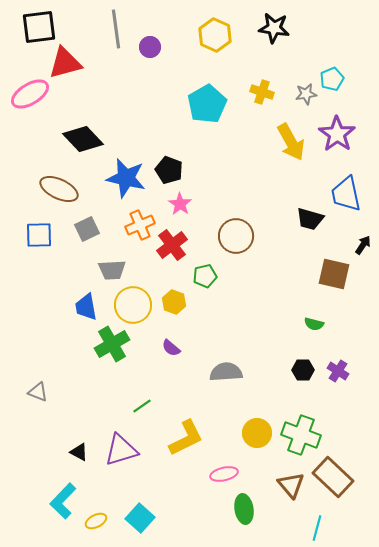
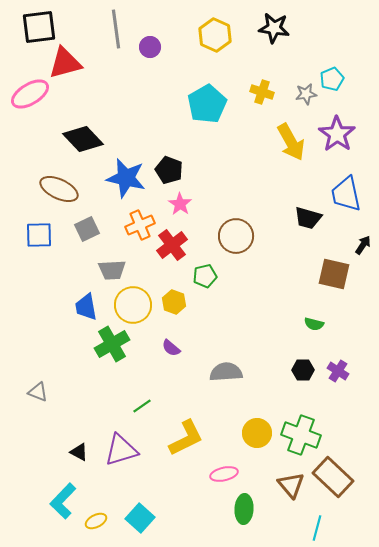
black trapezoid at (310, 219): moved 2 px left, 1 px up
green ellipse at (244, 509): rotated 12 degrees clockwise
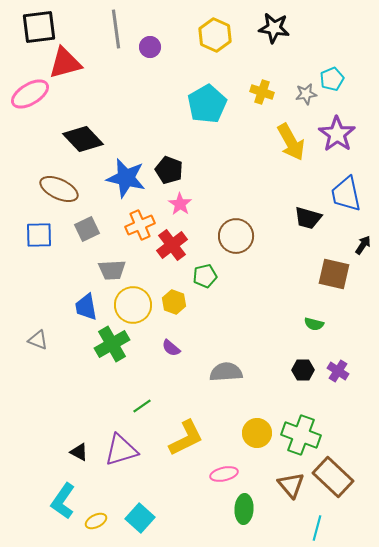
gray triangle at (38, 392): moved 52 px up
cyan L-shape at (63, 501): rotated 9 degrees counterclockwise
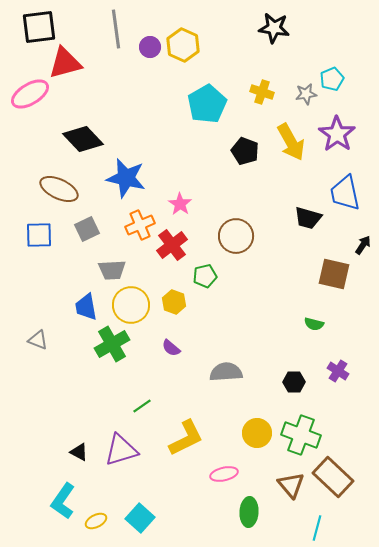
yellow hexagon at (215, 35): moved 32 px left, 10 px down
black pentagon at (169, 170): moved 76 px right, 19 px up
blue trapezoid at (346, 194): moved 1 px left, 1 px up
yellow circle at (133, 305): moved 2 px left
black hexagon at (303, 370): moved 9 px left, 12 px down
green ellipse at (244, 509): moved 5 px right, 3 px down
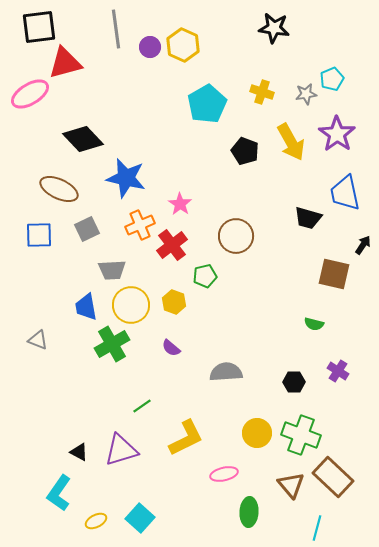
cyan L-shape at (63, 501): moved 4 px left, 8 px up
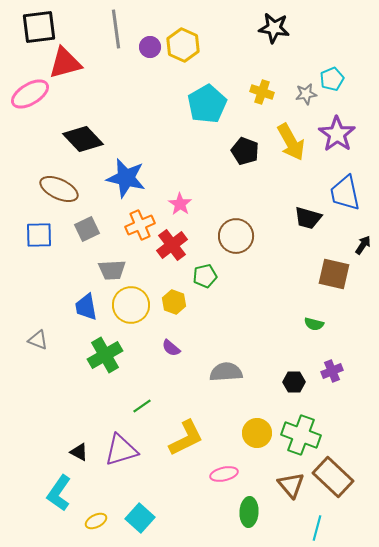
green cross at (112, 344): moved 7 px left, 11 px down
purple cross at (338, 371): moved 6 px left; rotated 35 degrees clockwise
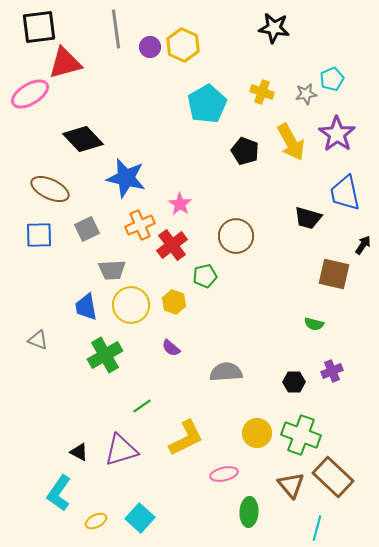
brown ellipse at (59, 189): moved 9 px left
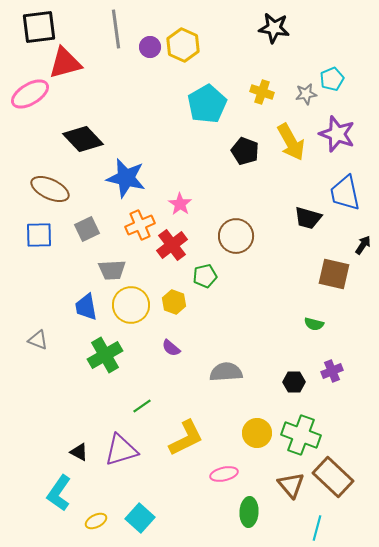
purple star at (337, 134): rotated 15 degrees counterclockwise
